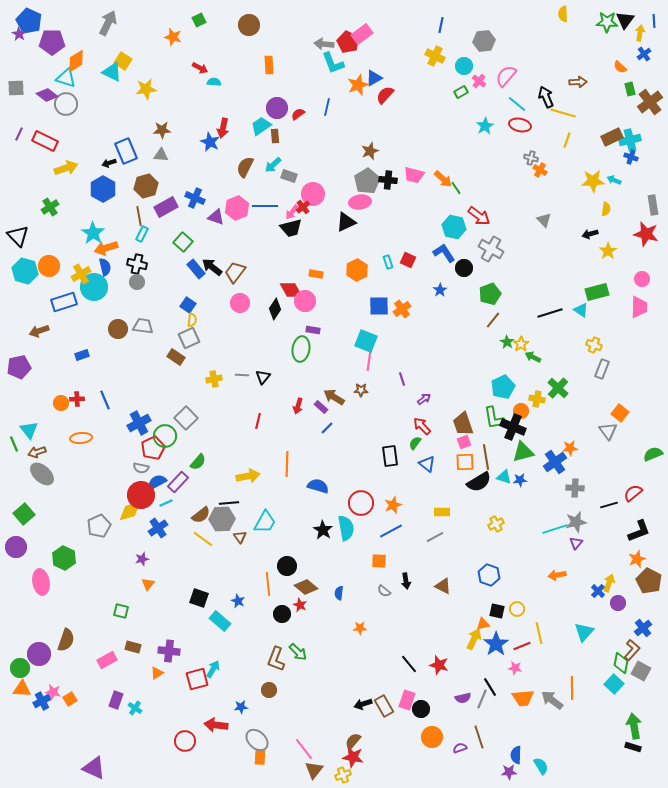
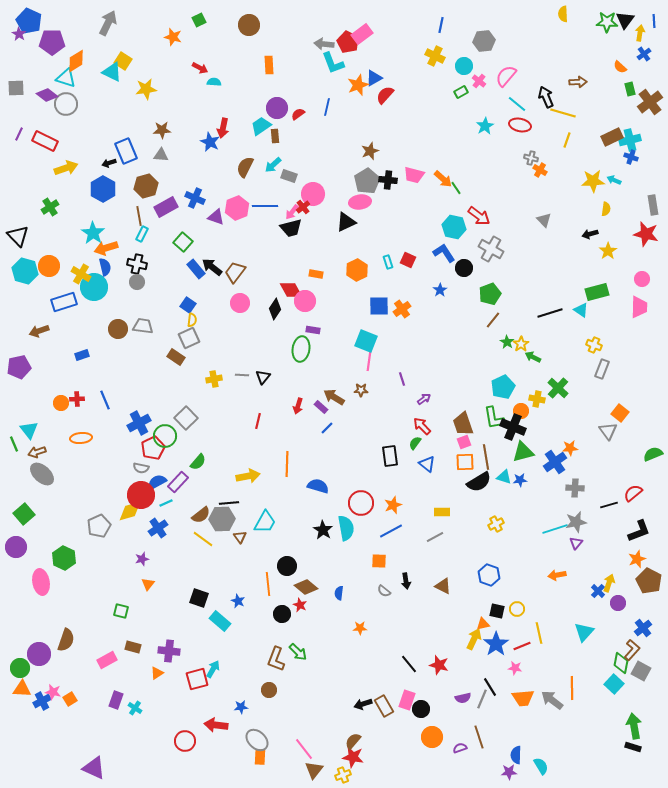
yellow cross at (81, 274): rotated 30 degrees counterclockwise
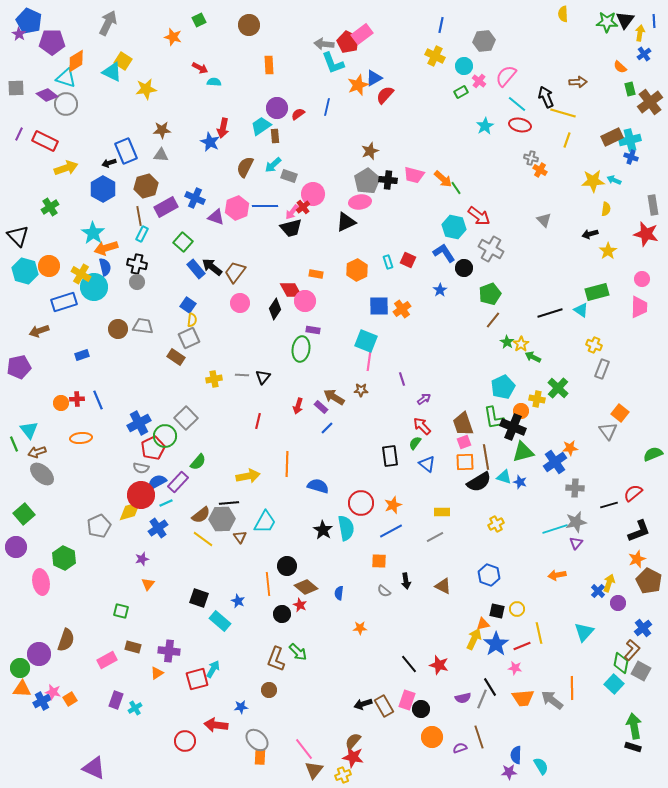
blue line at (105, 400): moved 7 px left
blue star at (520, 480): moved 2 px down; rotated 24 degrees clockwise
cyan cross at (135, 708): rotated 24 degrees clockwise
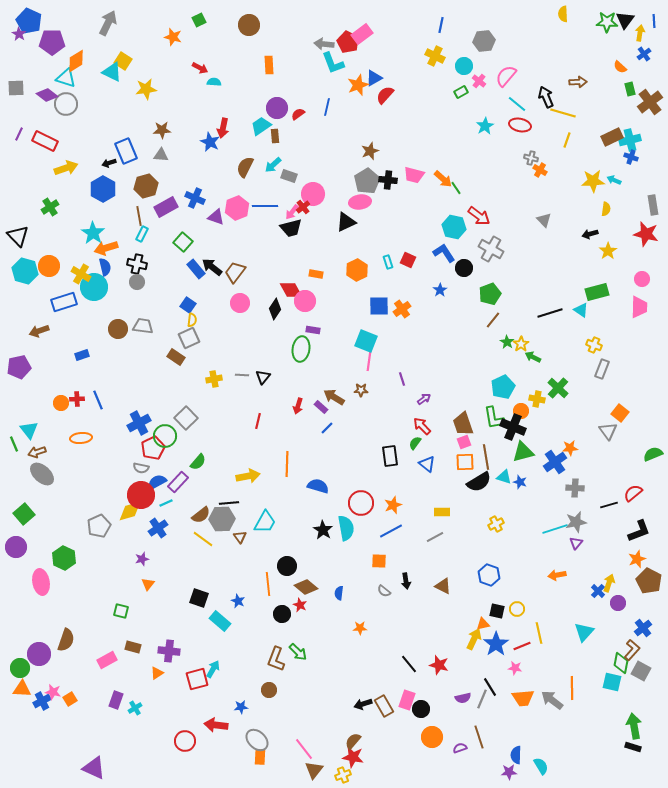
cyan square at (614, 684): moved 2 px left, 2 px up; rotated 30 degrees counterclockwise
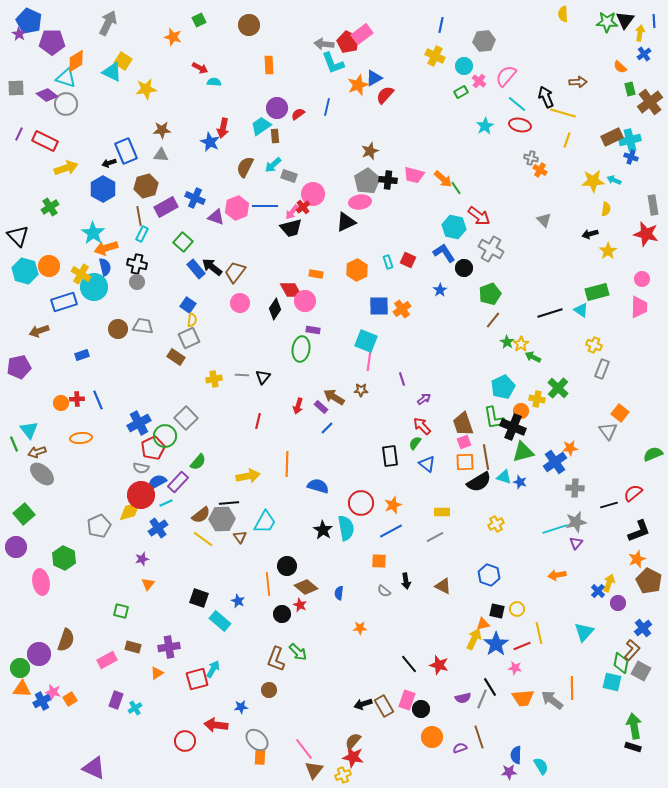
purple cross at (169, 651): moved 4 px up; rotated 15 degrees counterclockwise
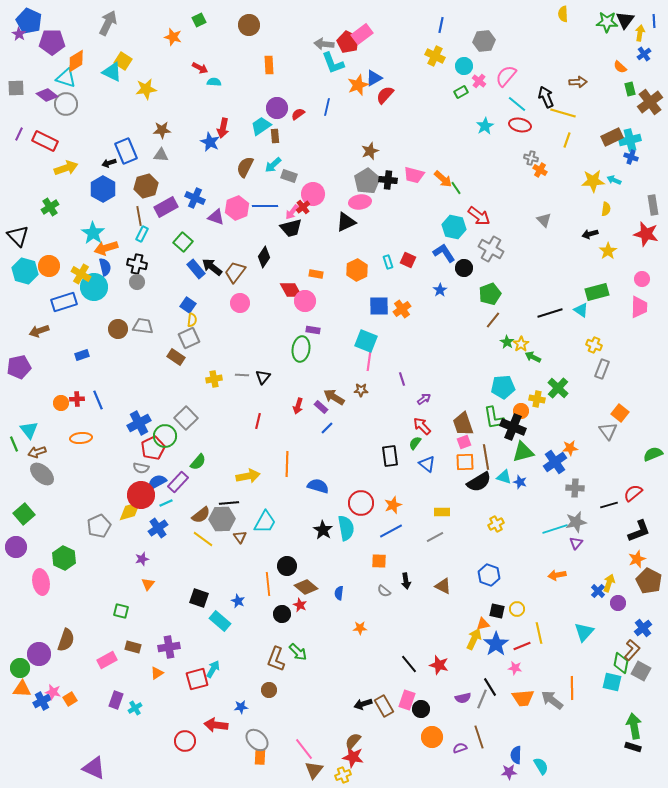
black diamond at (275, 309): moved 11 px left, 52 px up
cyan pentagon at (503, 387): rotated 20 degrees clockwise
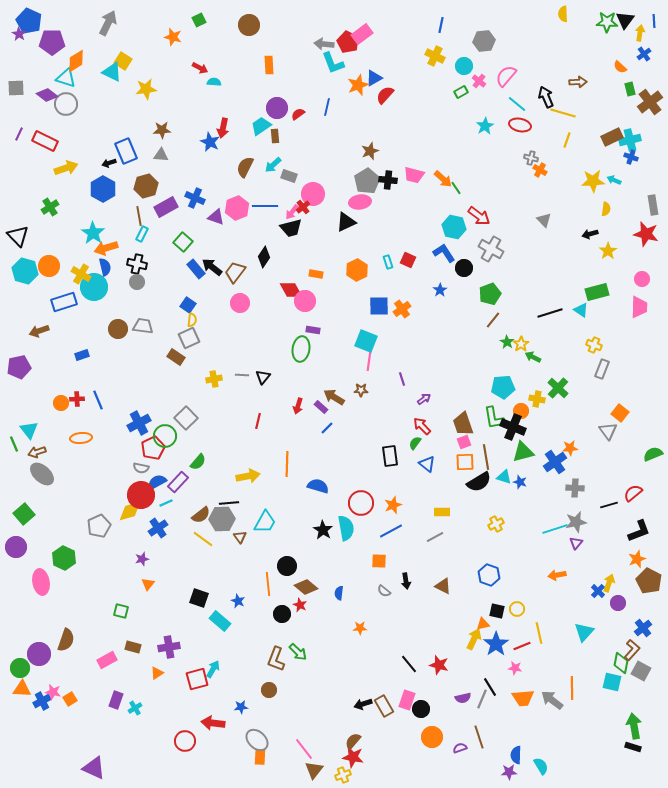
red arrow at (216, 725): moved 3 px left, 2 px up
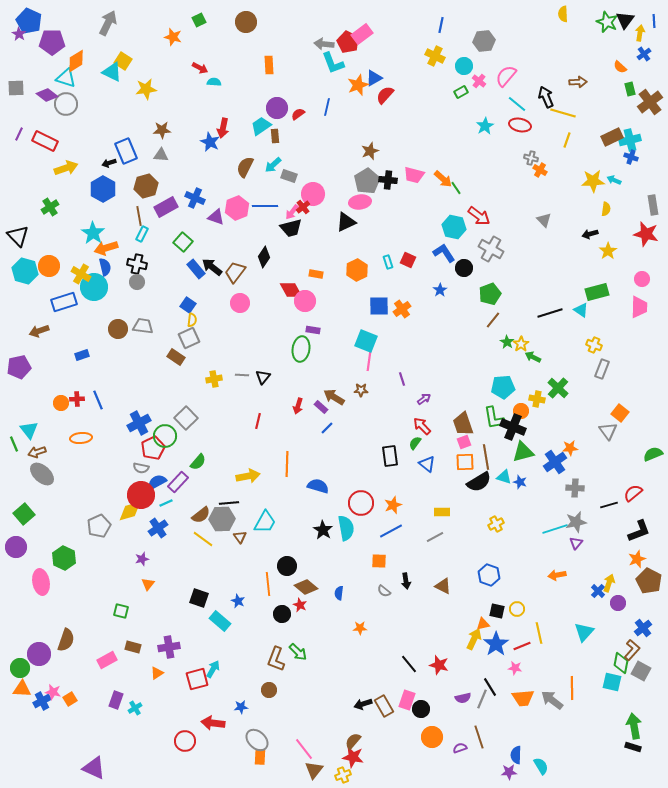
green star at (607, 22): rotated 20 degrees clockwise
brown circle at (249, 25): moved 3 px left, 3 px up
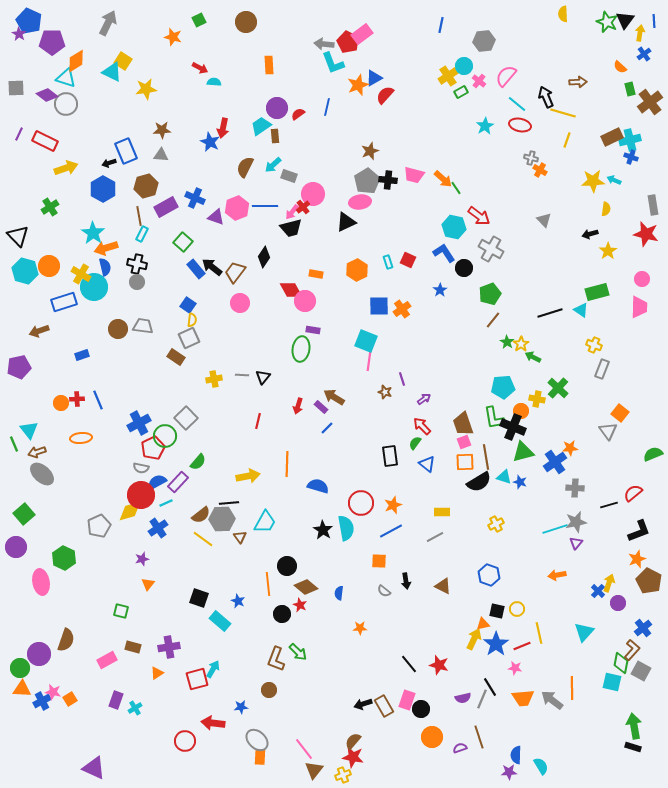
yellow cross at (435, 56): moved 13 px right, 20 px down; rotated 30 degrees clockwise
brown star at (361, 390): moved 24 px right, 2 px down; rotated 16 degrees clockwise
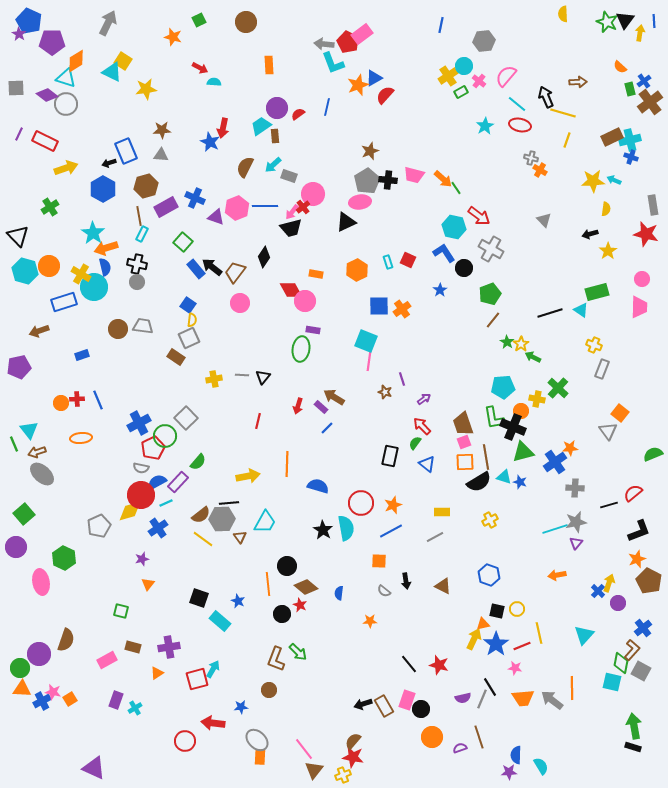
blue cross at (644, 54): moved 27 px down
black rectangle at (390, 456): rotated 20 degrees clockwise
yellow cross at (496, 524): moved 6 px left, 4 px up
orange star at (360, 628): moved 10 px right, 7 px up
cyan triangle at (584, 632): moved 3 px down
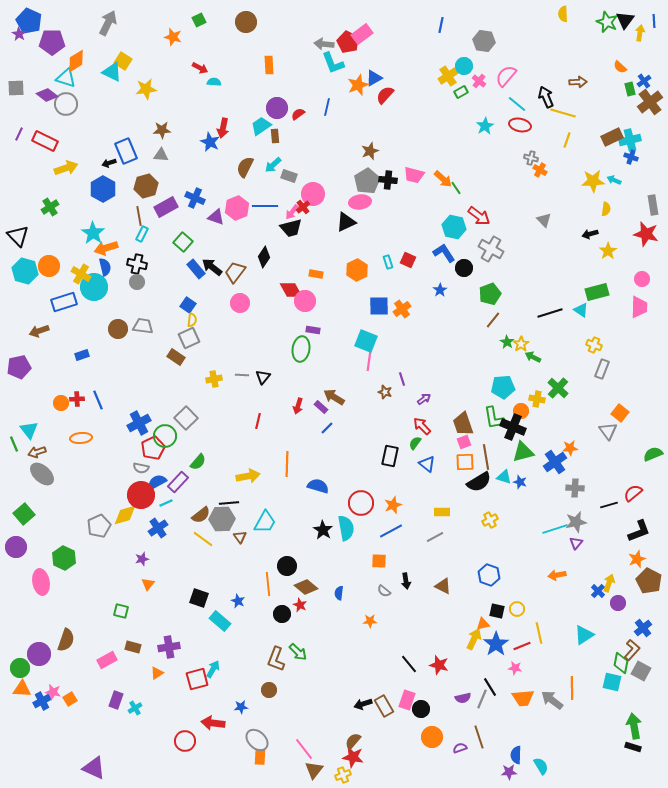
gray hexagon at (484, 41): rotated 15 degrees clockwise
yellow diamond at (130, 511): moved 5 px left, 4 px down
cyan triangle at (584, 635): rotated 15 degrees clockwise
